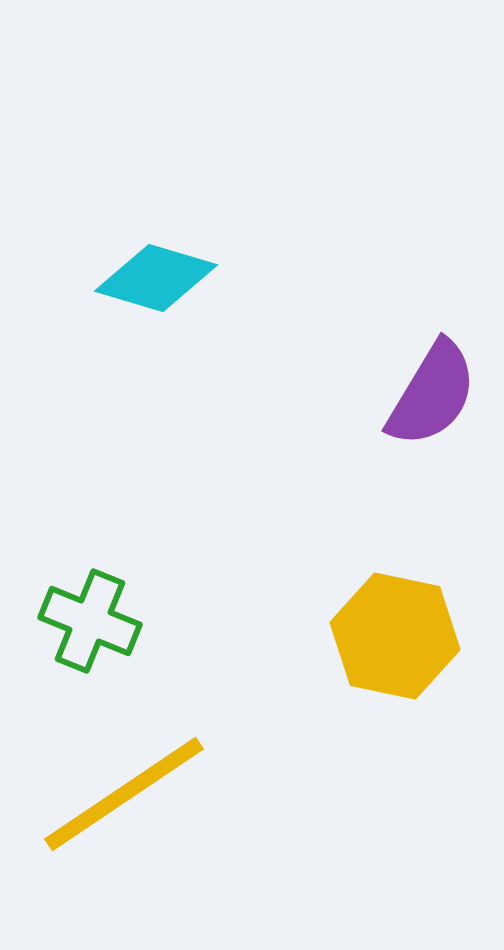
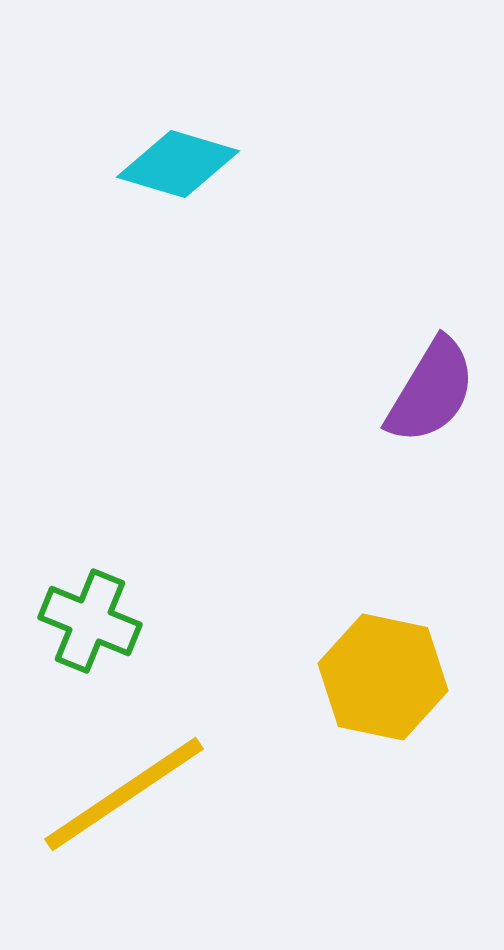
cyan diamond: moved 22 px right, 114 px up
purple semicircle: moved 1 px left, 3 px up
yellow hexagon: moved 12 px left, 41 px down
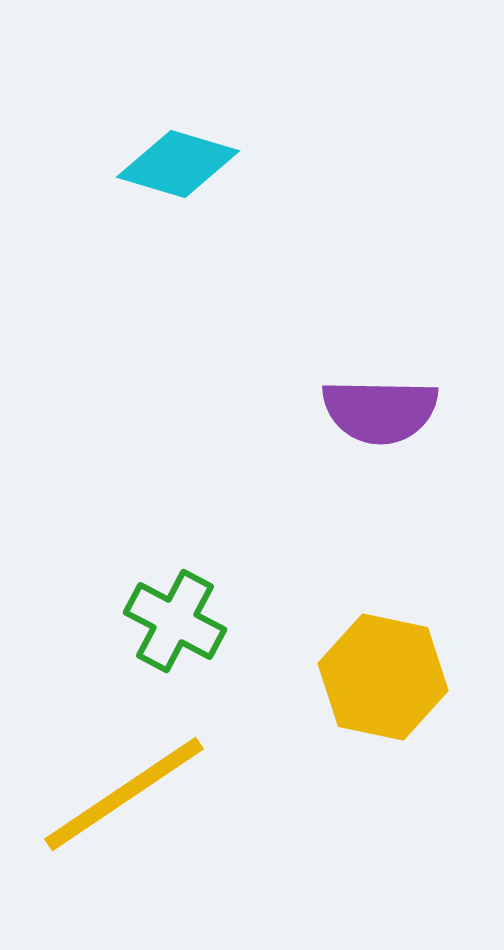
purple semicircle: moved 51 px left, 20 px down; rotated 60 degrees clockwise
green cross: moved 85 px right; rotated 6 degrees clockwise
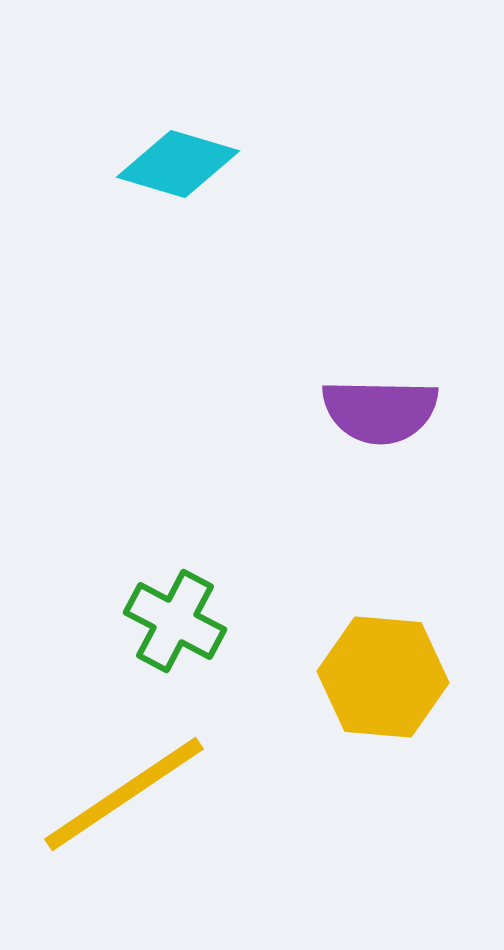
yellow hexagon: rotated 7 degrees counterclockwise
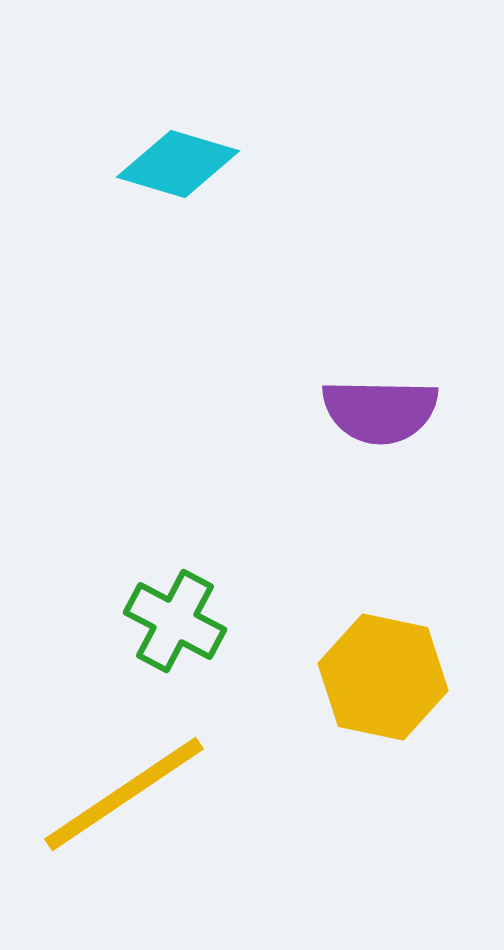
yellow hexagon: rotated 7 degrees clockwise
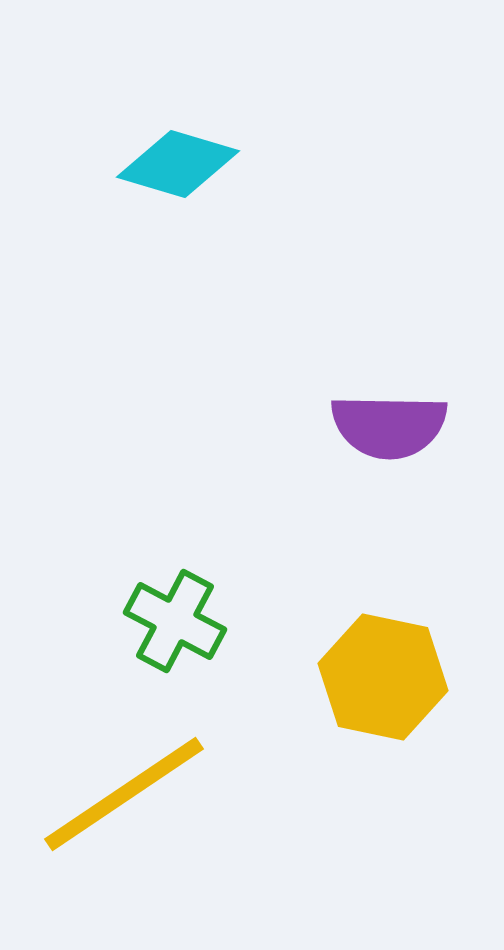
purple semicircle: moved 9 px right, 15 px down
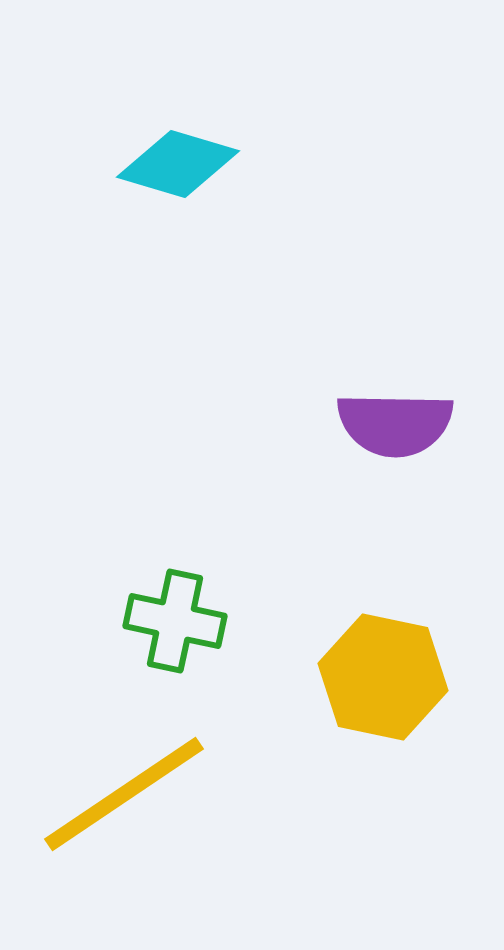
purple semicircle: moved 6 px right, 2 px up
green cross: rotated 16 degrees counterclockwise
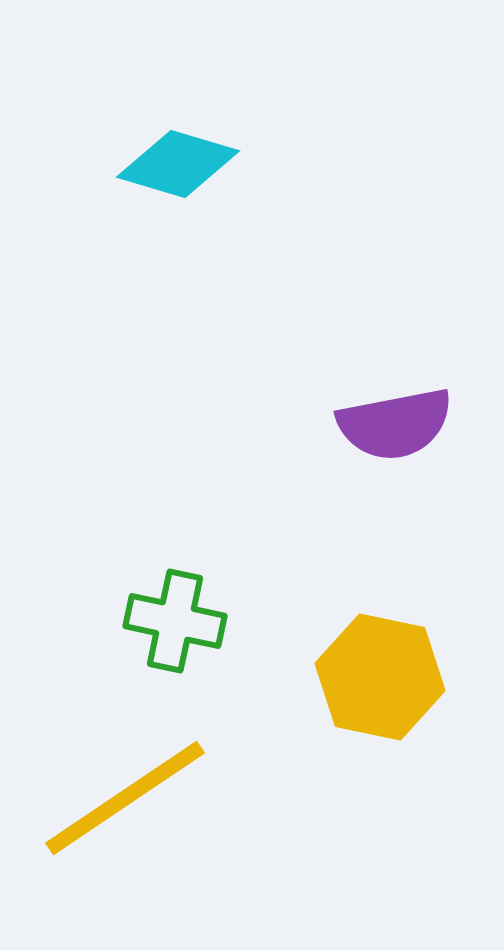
purple semicircle: rotated 12 degrees counterclockwise
yellow hexagon: moved 3 px left
yellow line: moved 1 px right, 4 px down
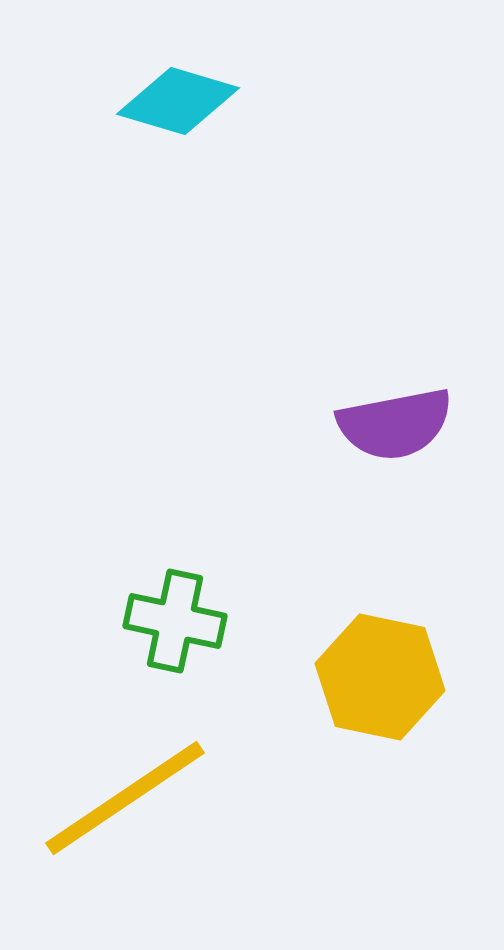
cyan diamond: moved 63 px up
